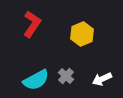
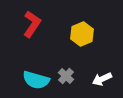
cyan semicircle: rotated 44 degrees clockwise
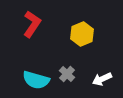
gray cross: moved 1 px right, 2 px up
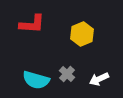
red L-shape: rotated 60 degrees clockwise
white arrow: moved 3 px left
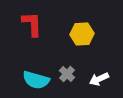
red L-shape: rotated 96 degrees counterclockwise
yellow hexagon: rotated 20 degrees clockwise
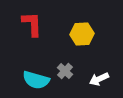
gray cross: moved 2 px left, 3 px up
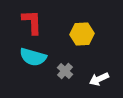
red L-shape: moved 2 px up
cyan semicircle: moved 3 px left, 23 px up
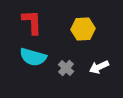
yellow hexagon: moved 1 px right, 5 px up
gray cross: moved 1 px right, 3 px up
white arrow: moved 12 px up
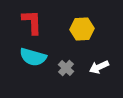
yellow hexagon: moved 1 px left
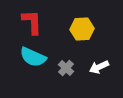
cyan semicircle: rotated 8 degrees clockwise
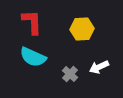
gray cross: moved 4 px right, 6 px down
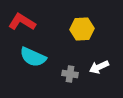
red L-shape: moved 10 px left; rotated 56 degrees counterclockwise
gray cross: rotated 35 degrees counterclockwise
